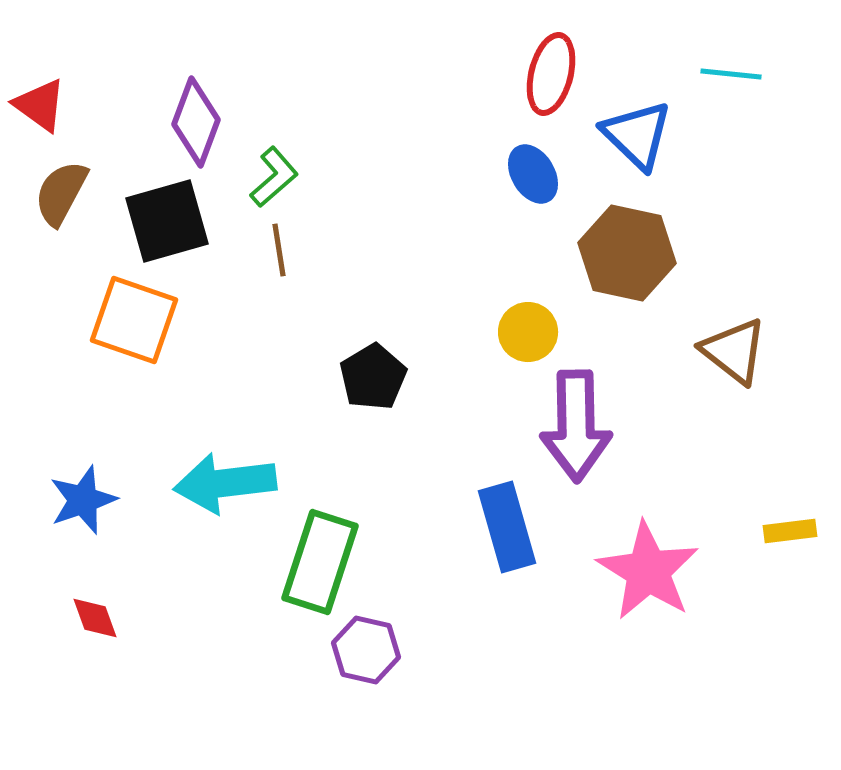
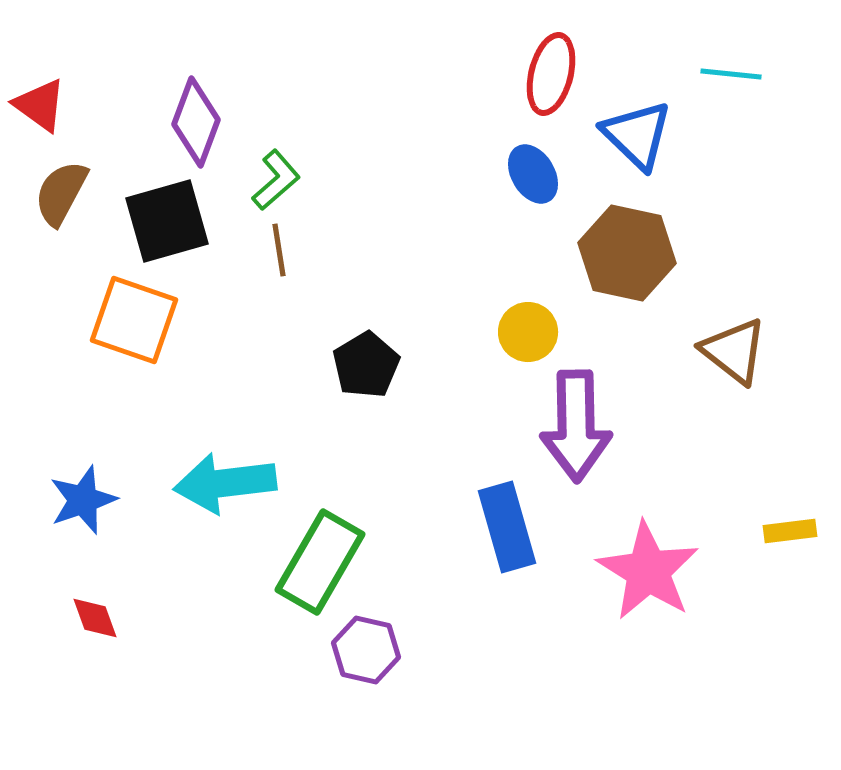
green L-shape: moved 2 px right, 3 px down
black pentagon: moved 7 px left, 12 px up
green rectangle: rotated 12 degrees clockwise
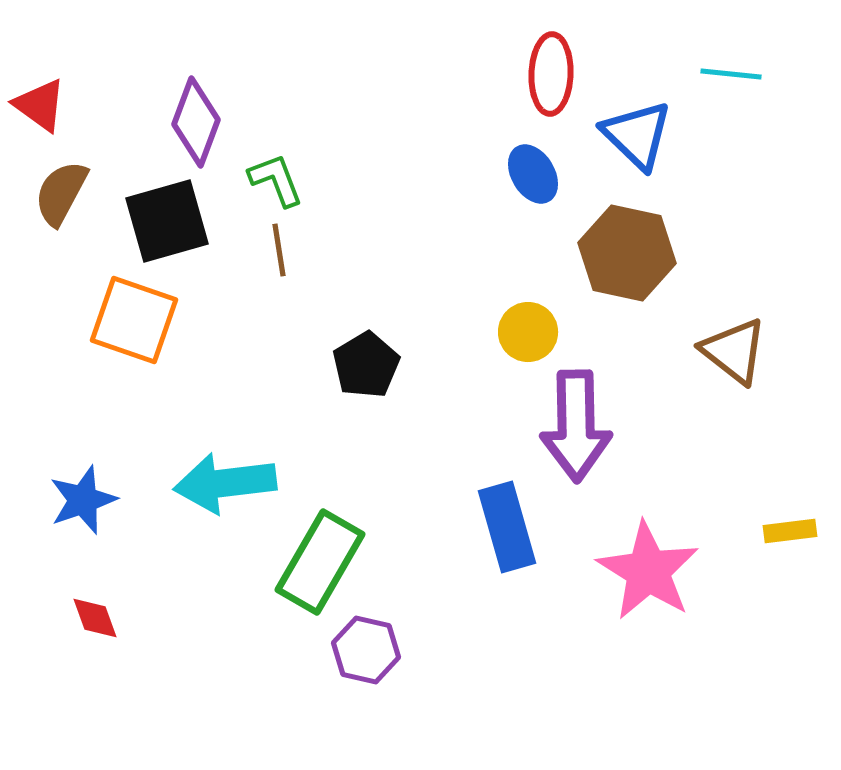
red ellipse: rotated 12 degrees counterclockwise
green L-shape: rotated 70 degrees counterclockwise
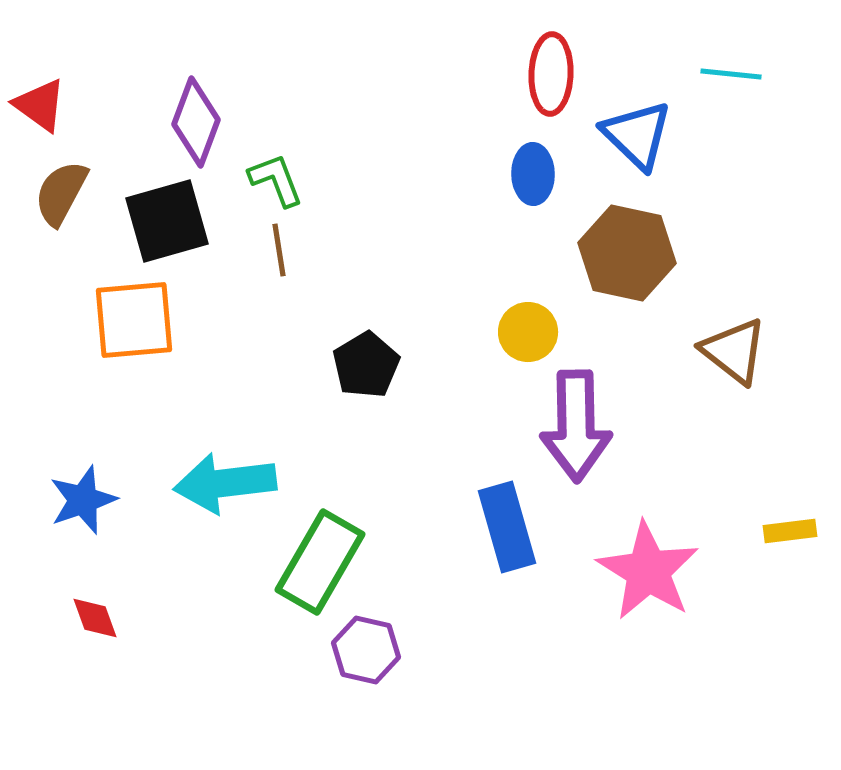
blue ellipse: rotated 30 degrees clockwise
orange square: rotated 24 degrees counterclockwise
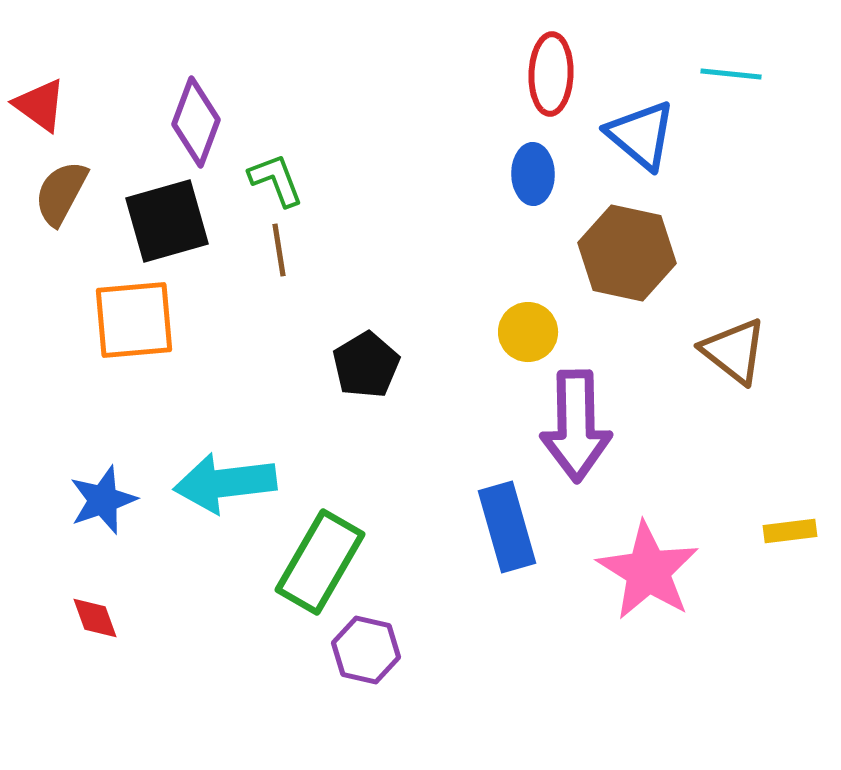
blue triangle: moved 4 px right; rotated 4 degrees counterclockwise
blue star: moved 20 px right
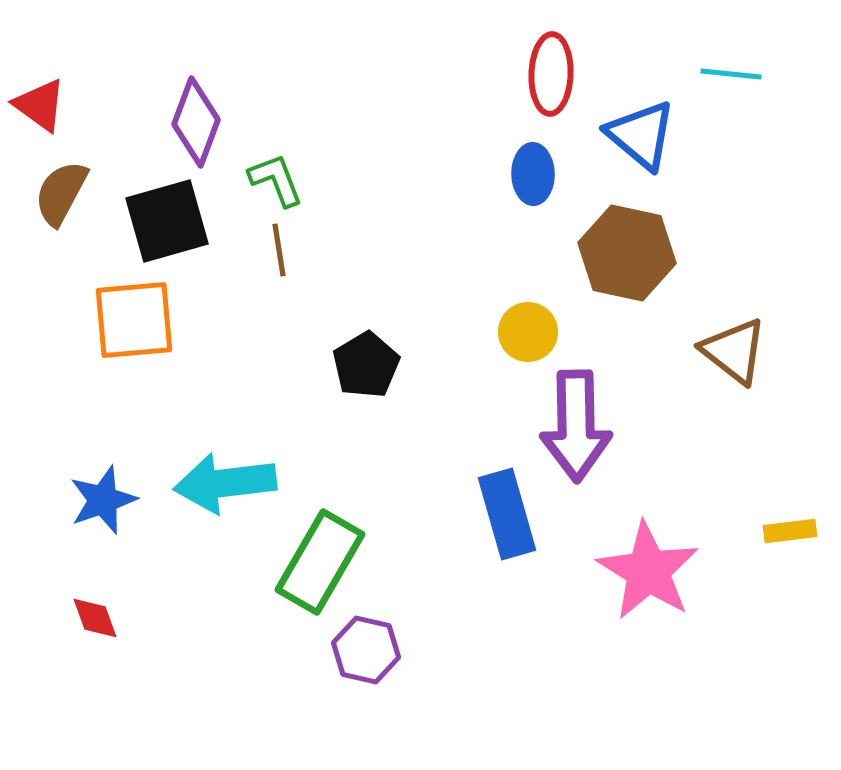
blue rectangle: moved 13 px up
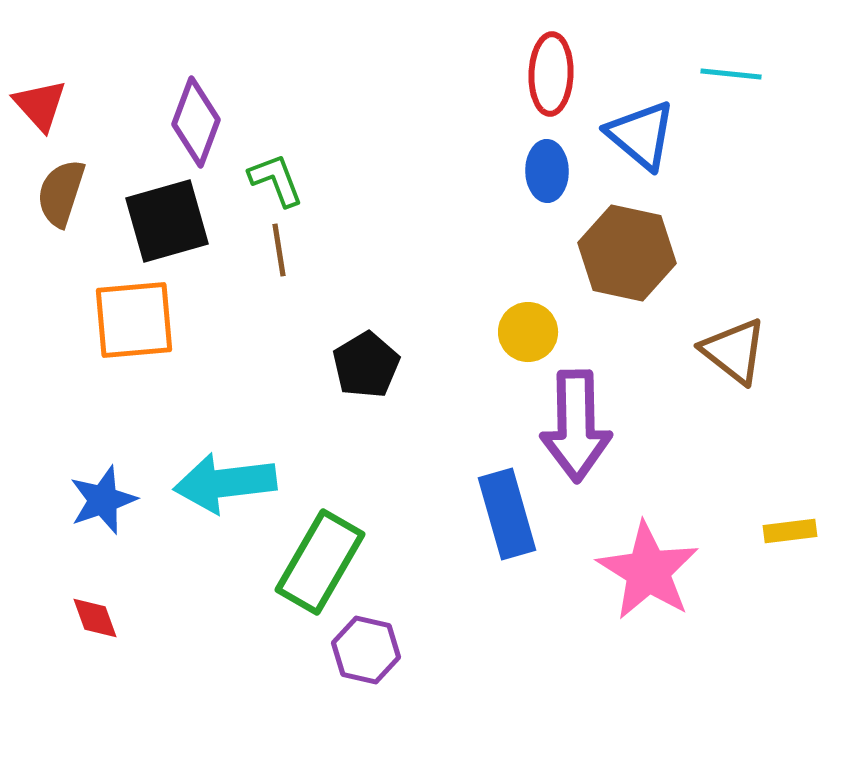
red triangle: rotated 12 degrees clockwise
blue ellipse: moved 14 px right, 3 px up
brown semicircle: rotated 10 degrees counterclockwise
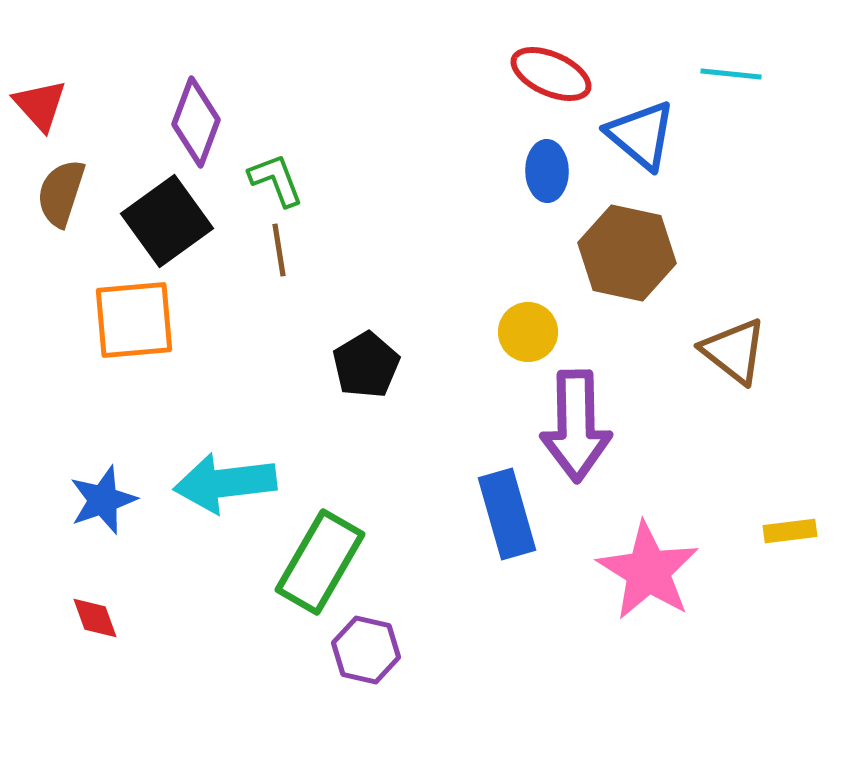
red ellipse: rotated 68 degrees counterclockwise
black square: rotated 20 degrees counterclockwise
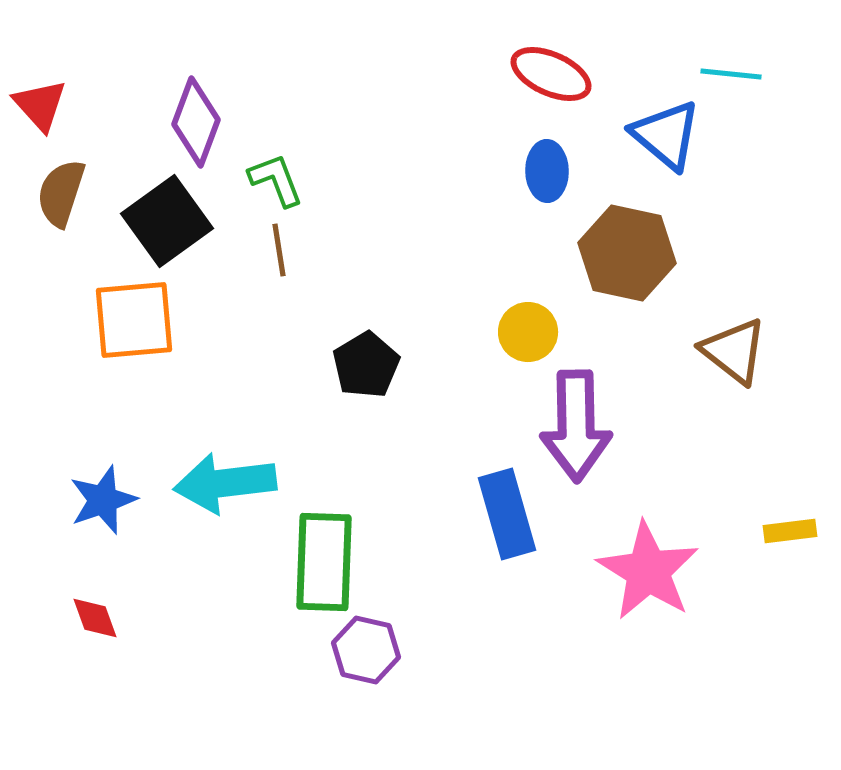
blue triangle: moved 25 px right
green rectangle: moved 4 px right; rotated 28 degrees counterclockwise
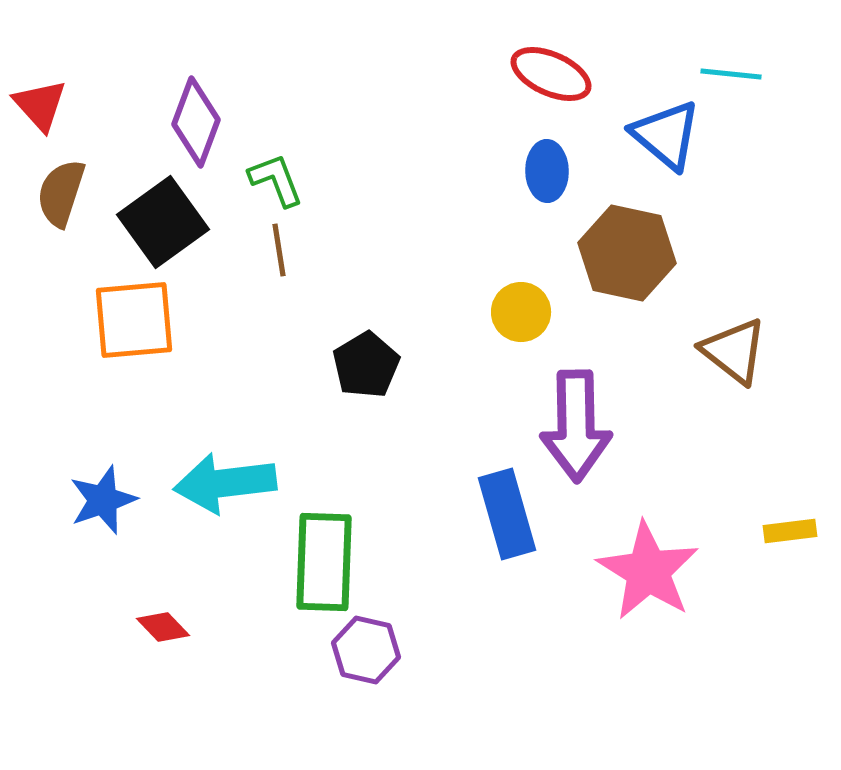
black square: moved 4 px left, 1 px down
yellow circle: moved 7 px left, 20 px up
red diamond: moved 68 px right, 9 px down; rotated 24 degrees counterclockwise
